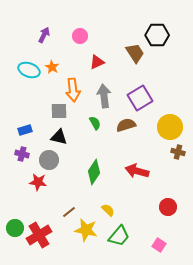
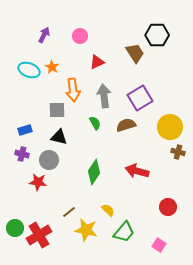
gray square: moved 2 px left, 1 px up
green trapezoid: moved 5 px right, 4 px up
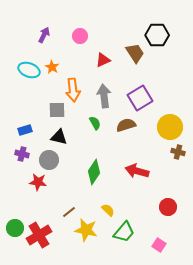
red triangle: moved 6 px right, 2 px up
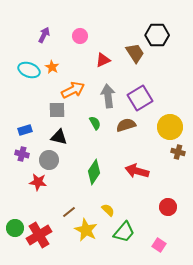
orange arrow: rotated 110 degrees counterclockwise
gray arrow: moved 4 px right
yellow star: rotated 15 degrees clockwise
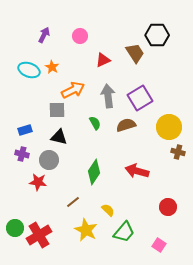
yellow circle: moved 1 px left
brown line: moved 4 px right, 10 px up
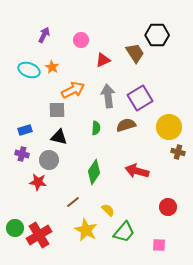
pink circle: moved 1 px right, 4 px down
green semicircle: moved 1 px right, 5 px down; rotated 32 degrees clockwise
pink square: rotated 32 degrees counterclockwise
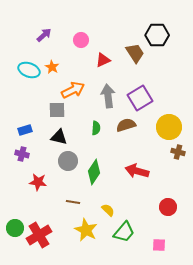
purple arrow: rotated 21 degrees clockwise
gray circle: moved 19 px right, 1 px down
brown line: rotated 48 degrees clockwise
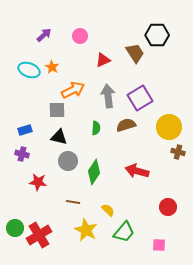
pink circle: moved 1 px left, 4 px up
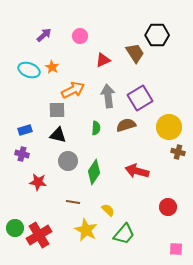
black triangle: moved 1 px left, 2 px up
green trapezoid: moved 2 px down
pink square: moved 17 px right, 4 px down
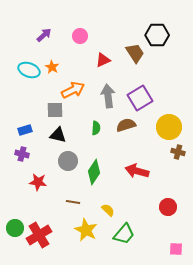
gray square: moved 2 px left
